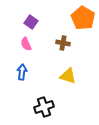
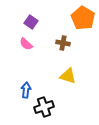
pink semicircle: rotated 24 degrees counterclockwise
blue arrow: moved 4 px right, 18 px down
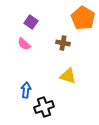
pink semicircle: moved 2 px left
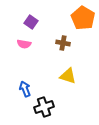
pink semicircle: rotated 32 degrees counterclockwise
blue arrow: moved 1 px left, 1 px up; rotated 28 degrees counterclockwise
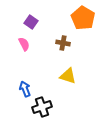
pink semicircle: rotated 128 degrees counterclockwise
black cross: moved 2 px left
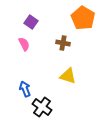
black cross: rotated 36 degrees counterclockwise
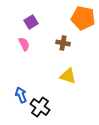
orange pentagon: rotated 20 degrees counterclockwise
purple square: rotated 24 degrees clockwise
blue arrow: moved 4 px left, 6 px down
black cross: moved 2 px left
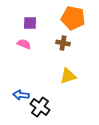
orange pentagon: moved 10 px left
purple square: moved 1 px left, 1 px down; rotated 32 degrees clockwise
pink semicircle: rotated 40 degrees counterclockwise
yellow triangle: rotated 36 degrees counterclockwise
blue arrow: rotated 63 degrees counterclockwise
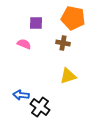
purple square: moved 6 px right
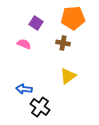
orange pentagon: rotated 15 degrees counterclockwise
purple square: rotated 32 degrees clockwise
yellow triangle: rotated 18 degrees counterclockwise
blue arrow: moved 3 px right, 6 px up
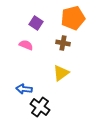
orange pentagon: rotated 10 degrees counterclockwise
pink semicircle: moved 2 px right, 1 px down
yellow triangle: moved 7 px left, 3 px up
